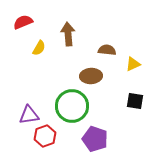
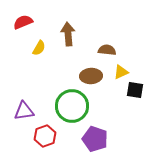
yellow triangle: moved 12 px left, 8 px down
black square: moved 11 px up
purple triangle: moved 5 px left, 4 px up
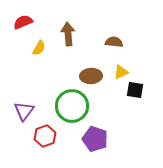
brown semicircle: moved 7 px right, 8 px up
purple triangle: rotated 45 degrees counterclockwise
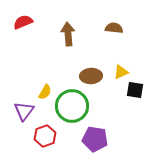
brown semicircle: moved 14 px up
yellow semicircle: moved 6 px right, 44 px down
purple pentagon: rotated 10 degrees counterclockwise
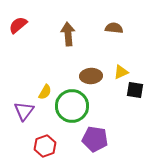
red semicircle: moved 5 px left, 3 px down; rotated 18 degrees counterclockwise
red hexagon: moved 10 px down
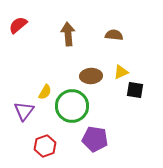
brown semicircle: moved 7 px down
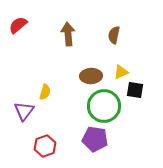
brown semicircle: rotated 84 degrees counterclockwise
yellow semicircle: rotated 14 degrees counterclockwise
green circle: moved 32 px right
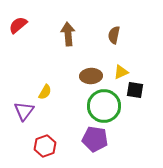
yellow semicircle: rotated 14 degrees clockwise
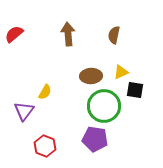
red semicircle: moved 4 px left, 9 px down
red hexagon: rotated 20 degrees counterclockwise
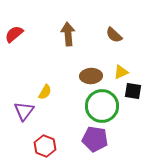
brown semicircle: rotated 60 degrees counterclockwise
black square: moved 2 px left, 1 px down
green circle: moved 2 px left
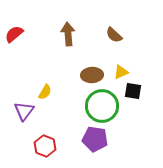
brown ellipse: moved 1 px right, 1 px up
